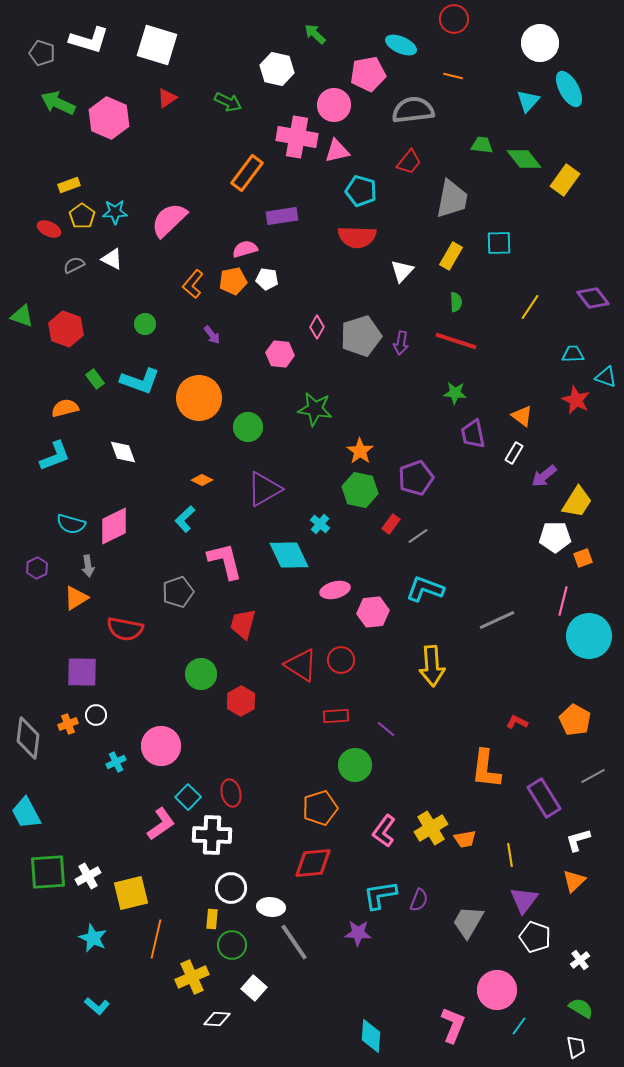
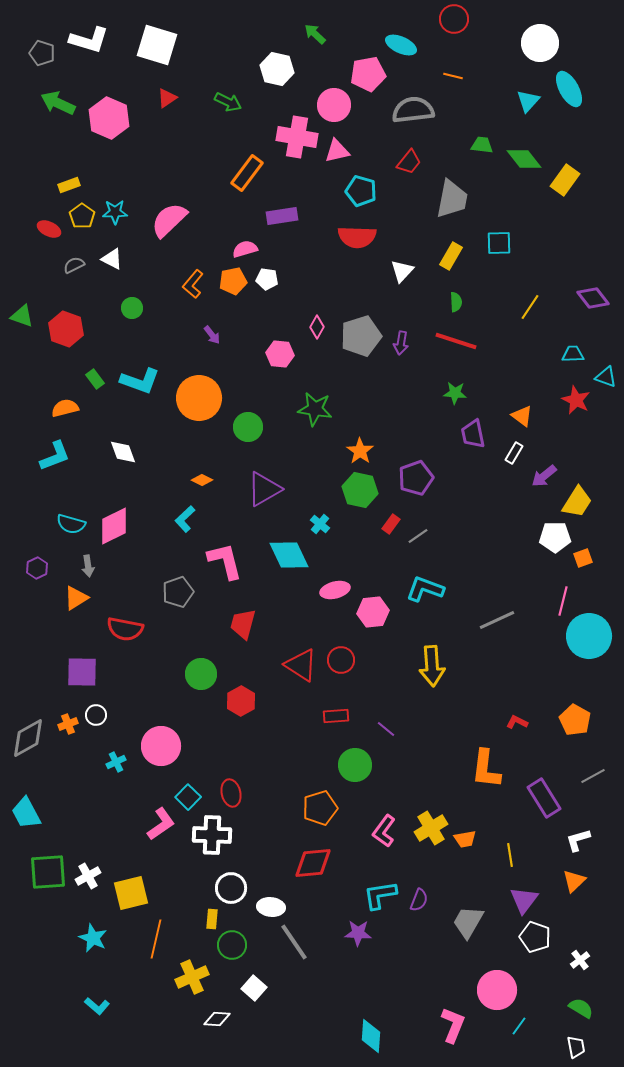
green circle at (145, 324): moved 13 px left, 16 px up
gray diamond at (28, 738): rotated 54 degrees clockwise
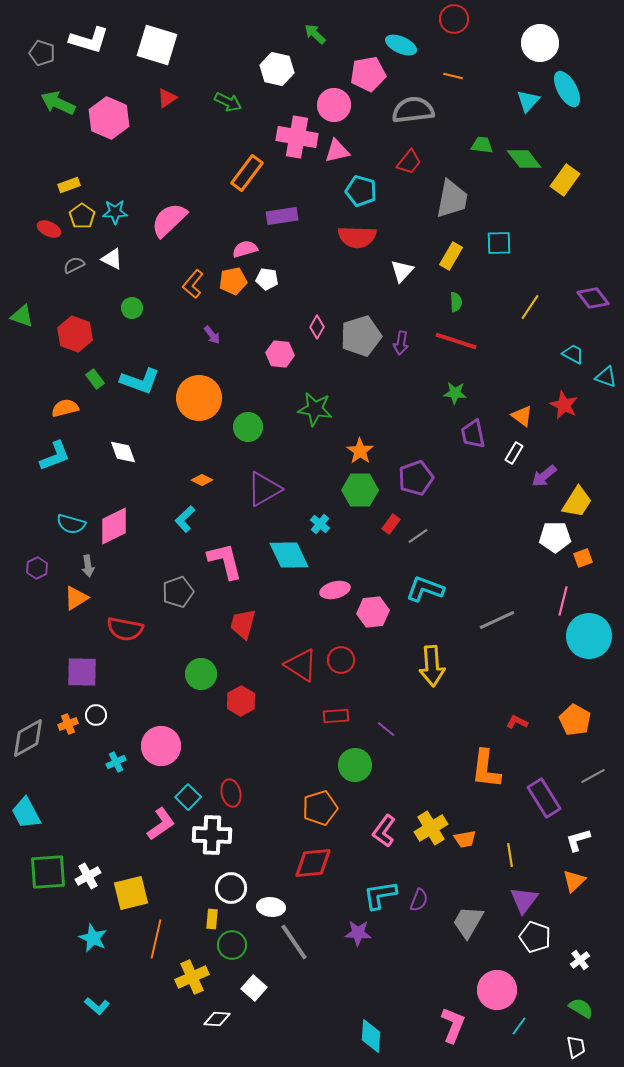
cyan ellipse at (569, 89): moved 2 px left
red hexagon at (66, 329): moved 9 px right, 5 px down
cyan trapezoid at (573, 354): rotated 30 degrees clockwise
red star at (576, 400): moved 12 px left, 5 px down
green hexagon at (360, 490): rotated 12 degrees counterclockwise
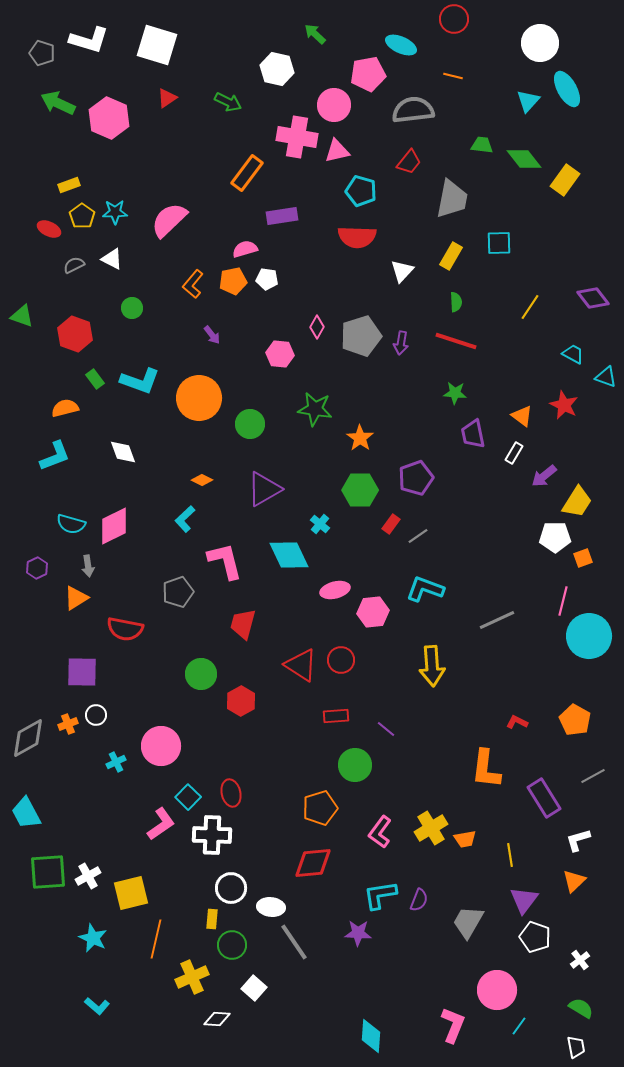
green circle at (248, 427): moved 2 px right, 3 px up
orange star at (360, 451): moved 13 px up
pink L-shape at (384, 831): moved 4 px left, 1 px down
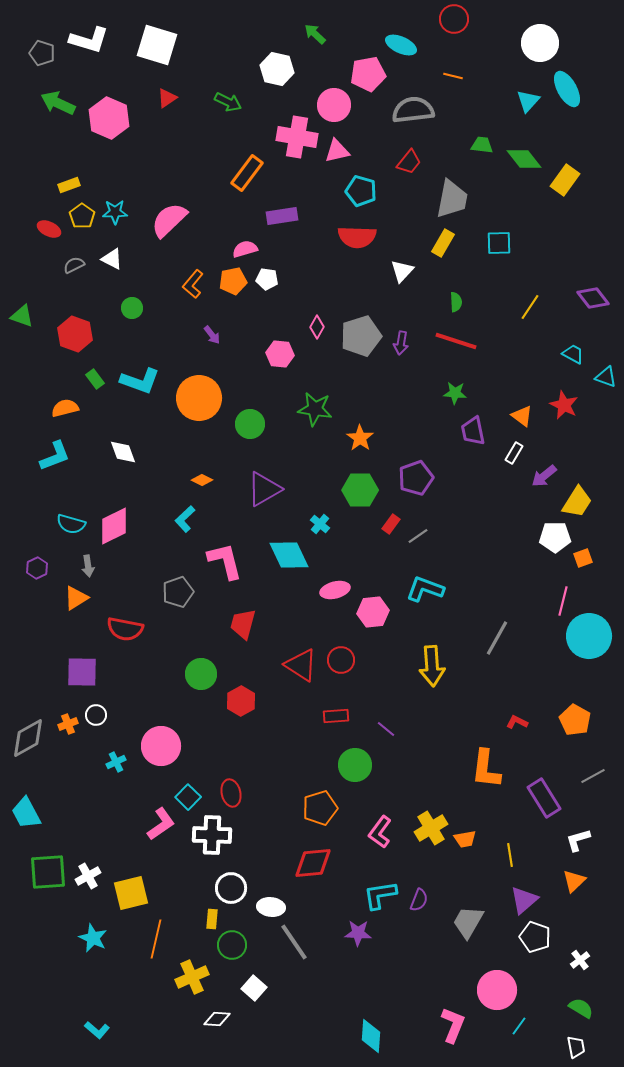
yellow rectangle at (451, 256): moved 8 px left, 13 px up
purple trapezoid at (473, 434): moved 3 px up
gray line at (497, 620): moved 18 px down; rotated 36 degrees counterclockwise
purple triangle at (524, 900): rotated 12 degrees clockwise
cyan L-shape at (97, 1006): moved 24 px down
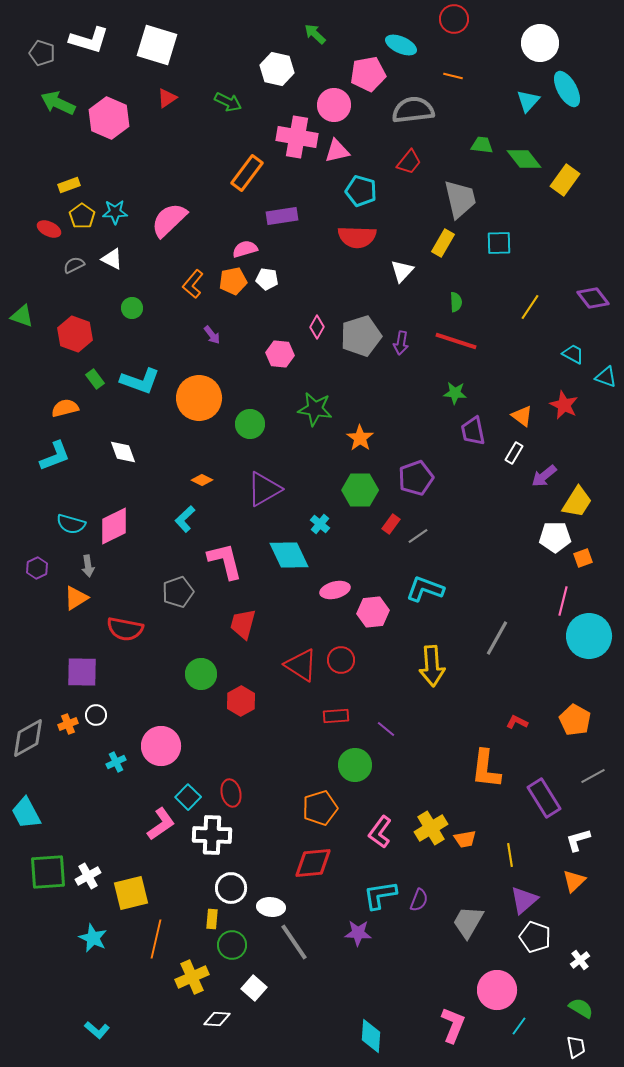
gray trapezoid at (452, 199): moved 8 px right; rotated 24 degrees counterclockwise
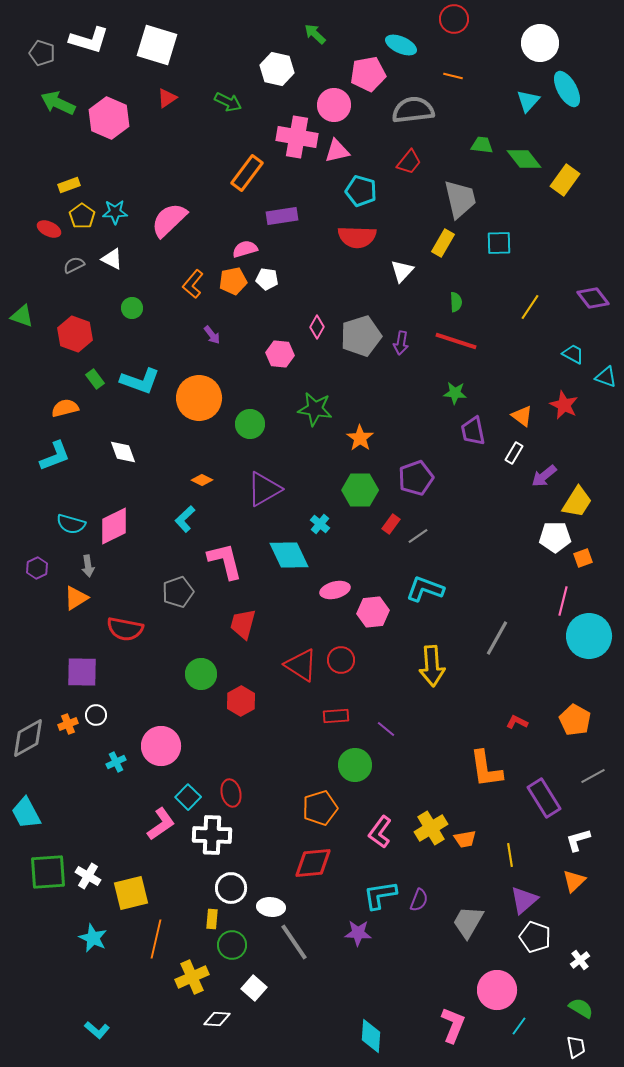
orange L-shape at (486, 769): rotated 15 degrees counterclockwise
white cross at (88, 876): rotated 30 degrees counterclockwise
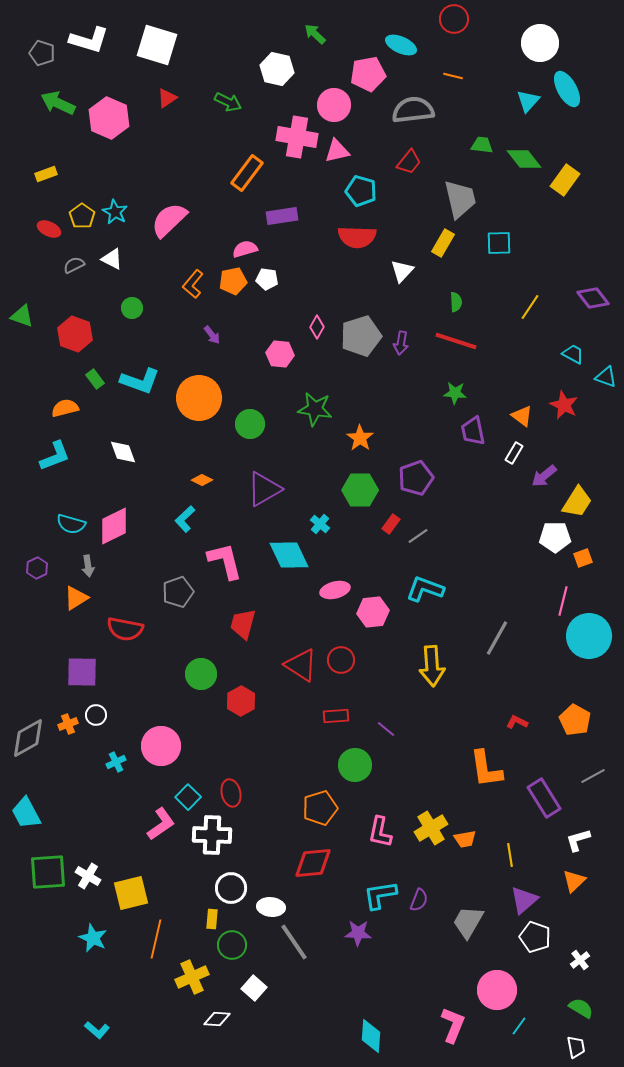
yellow rectangle at (69, 185): moved 23 px left, 11 px up
cyan star at (115, 212): rotated 30 degrees clockwise
pink L-shape at (380, 832): rotated 24 degrees counterclockwise
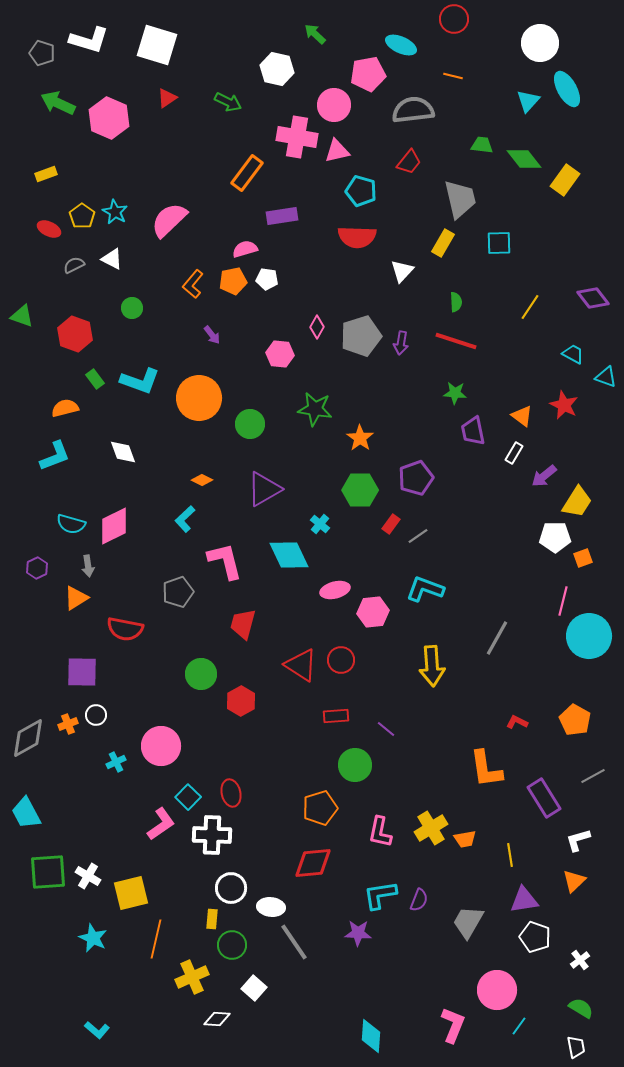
purple triangle at (524, 900): rotated 32 degrees clockwise
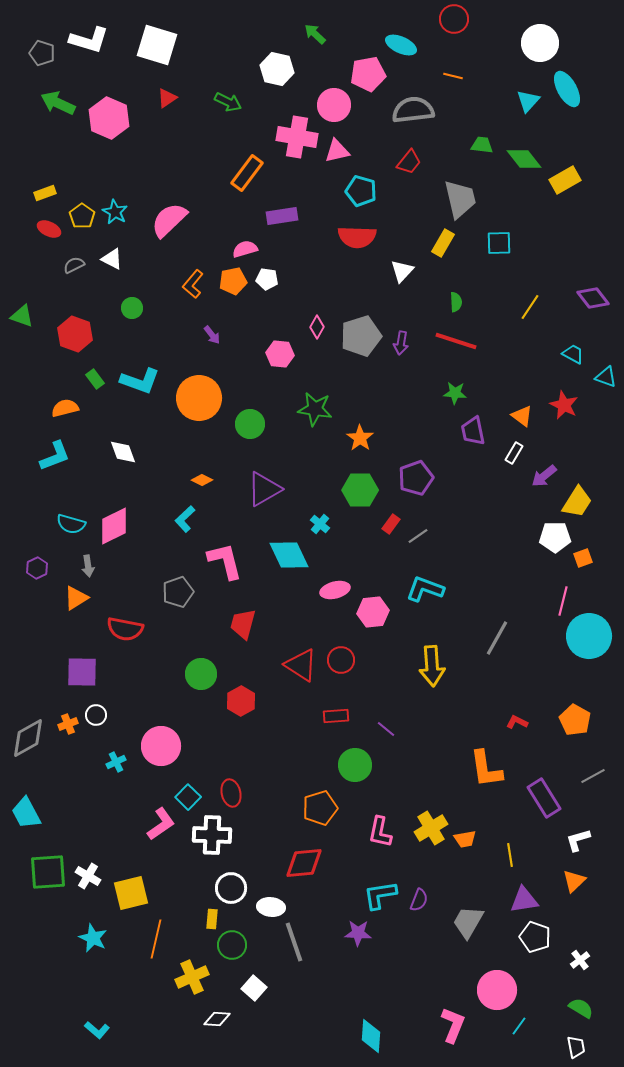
yellow rectangle at (46, 174): moved 1 px left, 19 px down
yellow rectangle at (565, 180): rotated 24 degrees clockwise
red diamond at (313, 863): moved 9 px left
gray line at (294, 942): rotated 15 degrees clockwise
